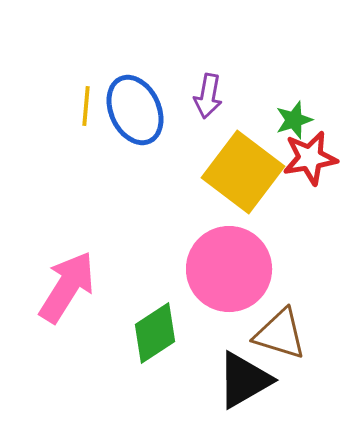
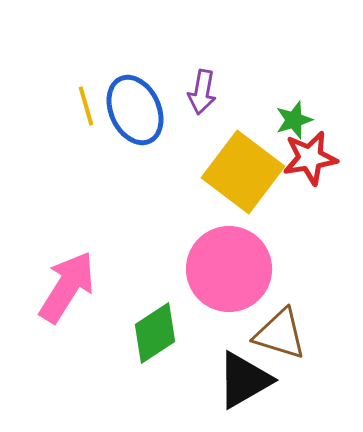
purple arrow: moved 6 px left, 4 px up
yellow line: rotated 21 degrees counterclockwise
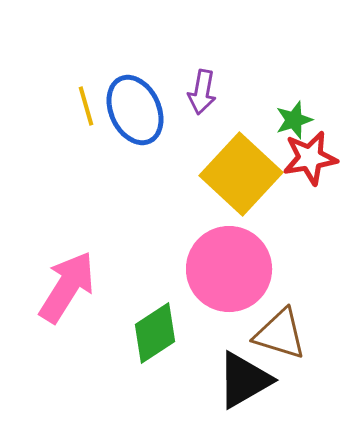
yellow square: moved 2 px left, 2 px down; rotated 6 degrees clockwise
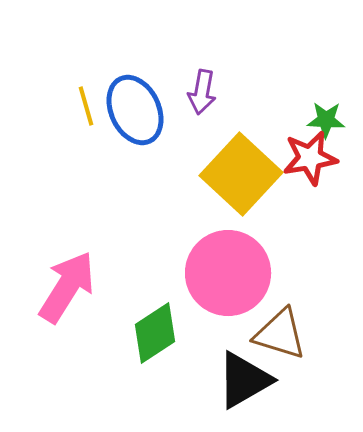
green star: moved 32 px right; rotated 21 degrees clockwise
pink circle: moved 1 px left, 4 px down
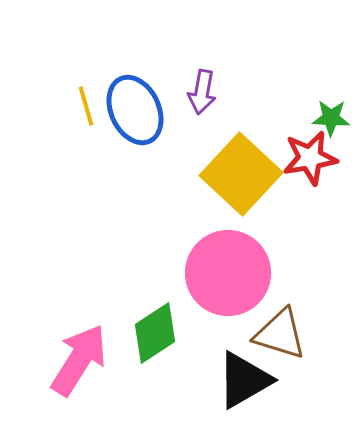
green star: moved 5 px right, 2 px up
pink arrow: moved 12 px right, 73 px down
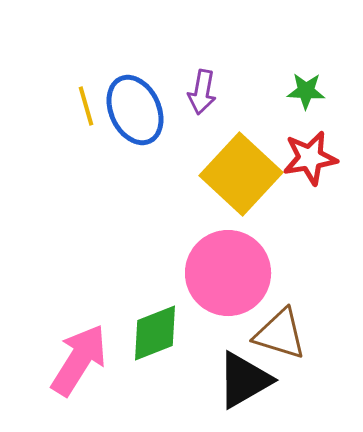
green star: moved 25 px left, 27 px up
green diamond: rotated 12 degrees clockwise
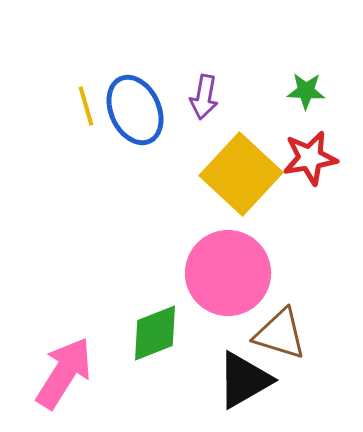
purple arrow: moved 2 px right, 5 px down
pink arrow: moved 15 px left, 13 px down
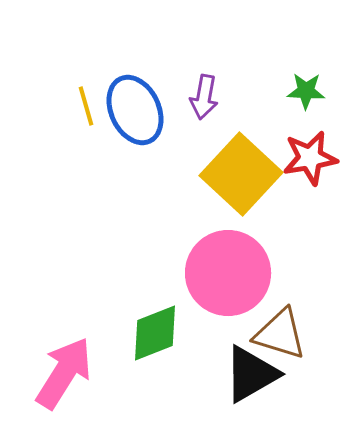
black triangle: moved 7 px right, 6 px up
